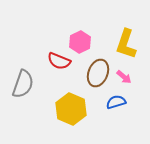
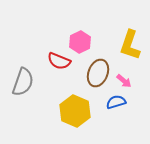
yellow L-shape: moved 4 px right, 1 px down
pink arrow: moved 4 px down
gray semicircle: moved 2 px up
yellow hexagon: moved 4 px right, 2 px down
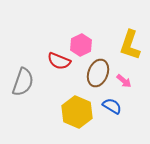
pink hexagon: moved 1 px right, 3 px down
blue semicircle: moved 4 px left, 4 px down; rotated 48 degrees clockwise
yellow hexagon: moved 2 px right, 1 px down
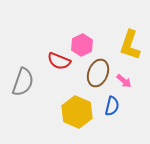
pink hexagon: moved 1 px right
blue semicircle: rotated 72 degrees clockwise
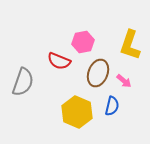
pink hexagon: moved 1 px right, 3 px up; rotated 15 degrees clockwise
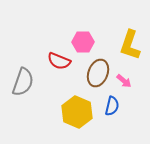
pink hexagon: rotated 10 degrees clockwise
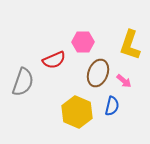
red semicircle: moved 5 px left, 1 px up; rotated 45 degrees counterclockwise
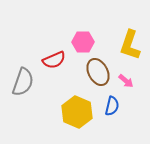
brown ellipse: moved 1 px up; rotated 48 degrees counterclockwise
pink arrow: moved 2 px right
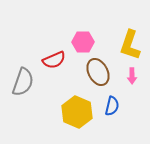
pink arrow: moved 6 px right, 5 px up; rotated 49 degrees clockwise
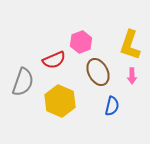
pink hexagon: moved 2 px left; rotated 20 degrees counterclockwise
yellow hexagon: moved 17 px left, 11 px up
